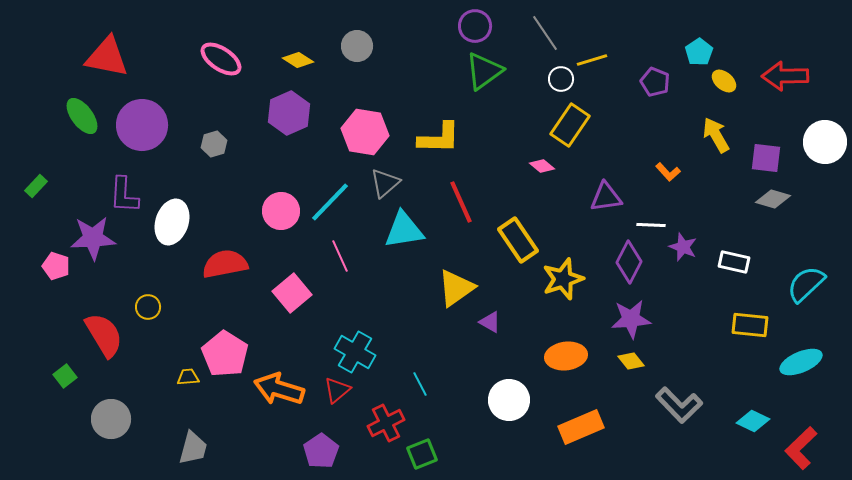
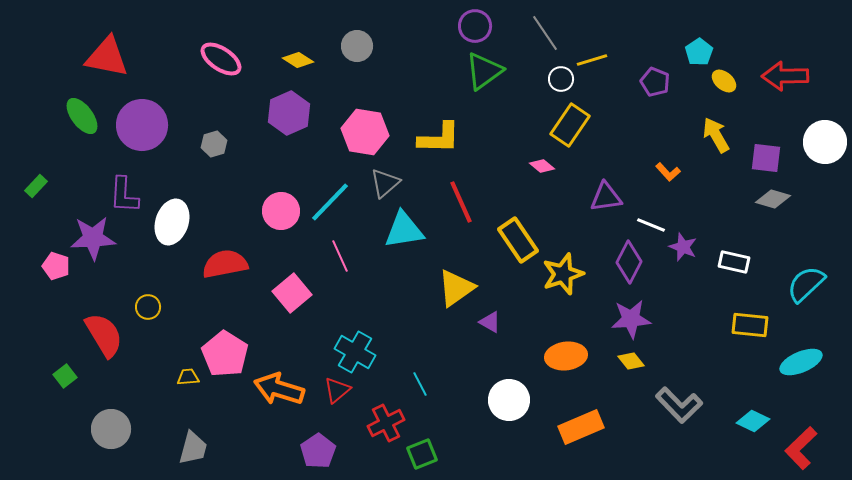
white line at (651, 225): rotated 20 degrees clockwise
yellow star at (563, 279): moved 5 px up
gray circle at (111, 419): moved 10 px down
purple pentagon at (321, 451): moved 3 px left
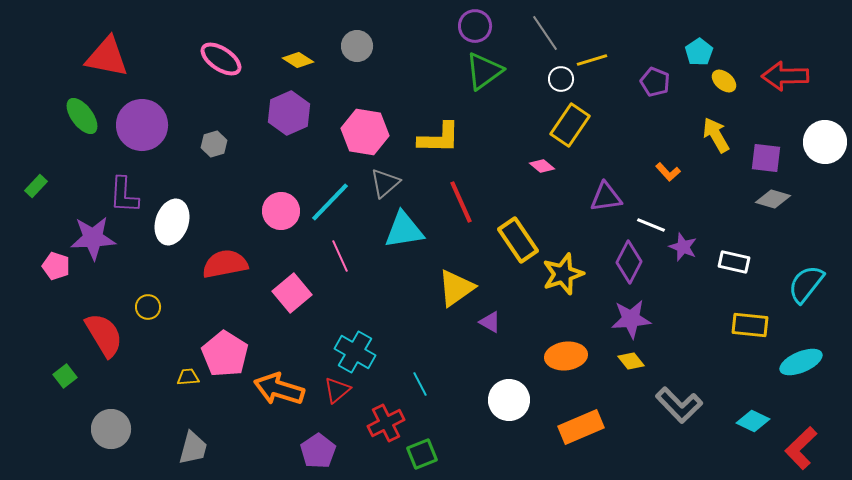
cyan semicircle at (806, 284): rotated 9 degrees counterclockwise
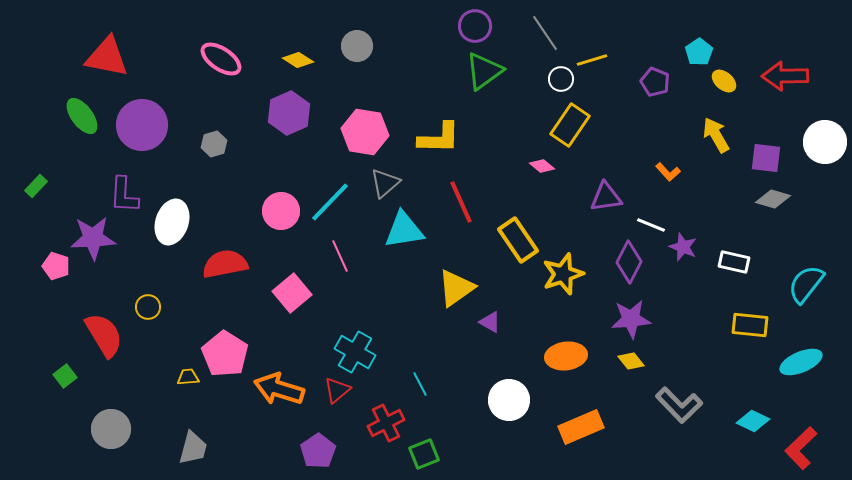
green square at (422, 454): moved 2 px right
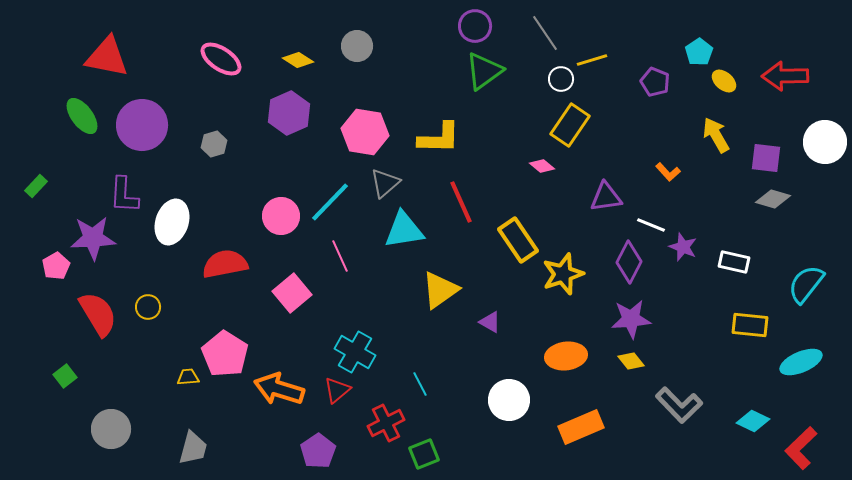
pink circle at (281, 211): moved 5 px down
pink pentagon at (56, 266): rotated 24 degrees clockwise
yellow triangle at (456, 288): moved 16 px left, 2 px down
red semicircle at (104, 335): moved 6 px left, 21 px up
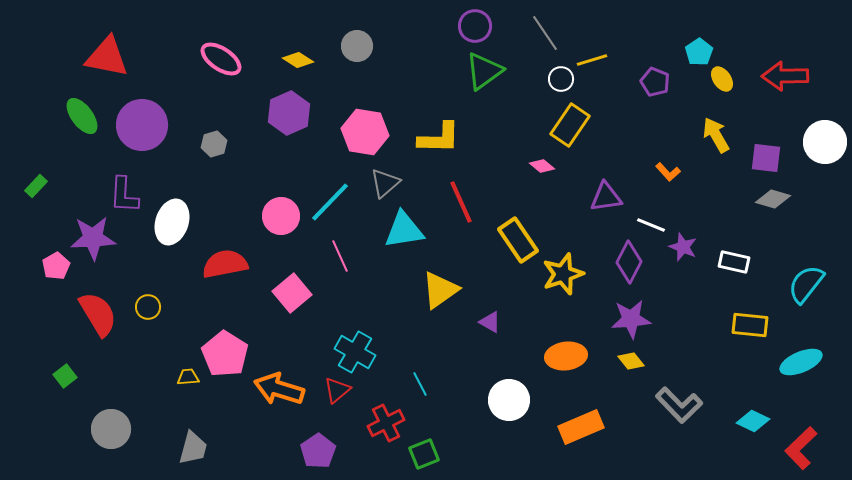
yellow ellipse at (724, 81): moved 2 px left, 2 px up; rotated 15 degrees clockwise
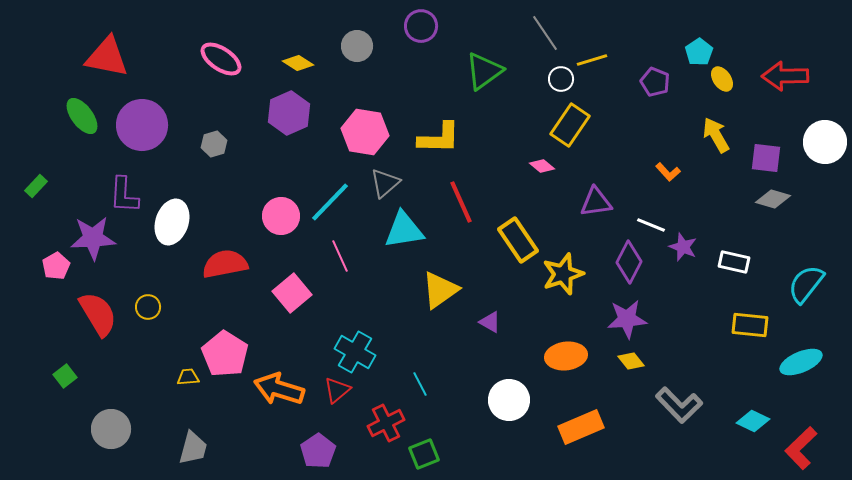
purple circle at (475, 26): moved 54 px left
yellow diamond at (298, 60): moved 3 px down
purple triangle at (606, 197): moved 10 px left, 5 px down
purple star at (631, 319): moved 4 px left
